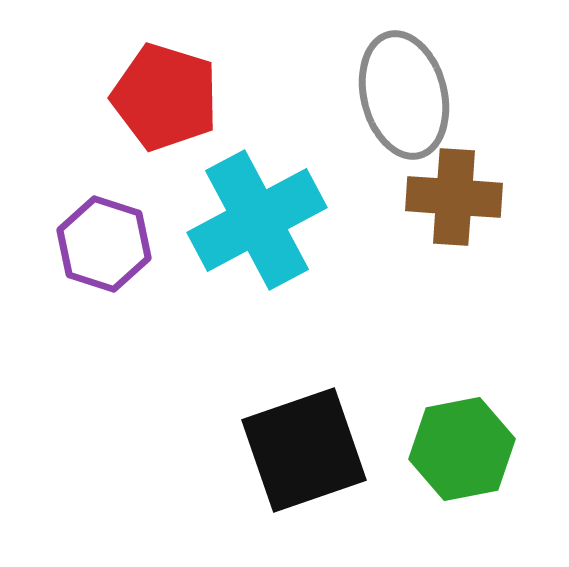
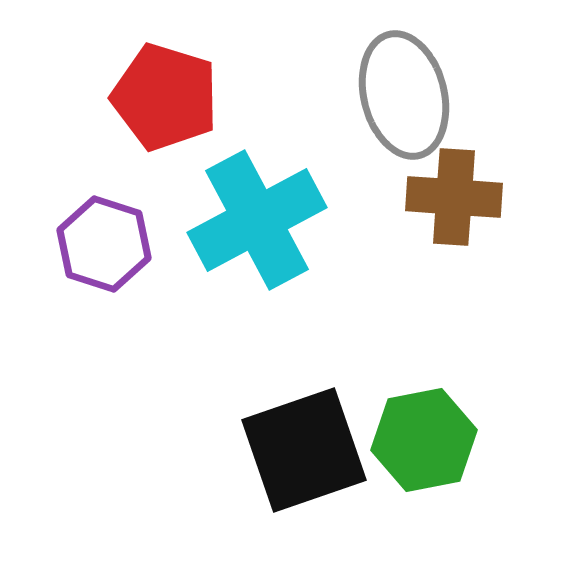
green hexagon: moved 38 px left, 9 px up
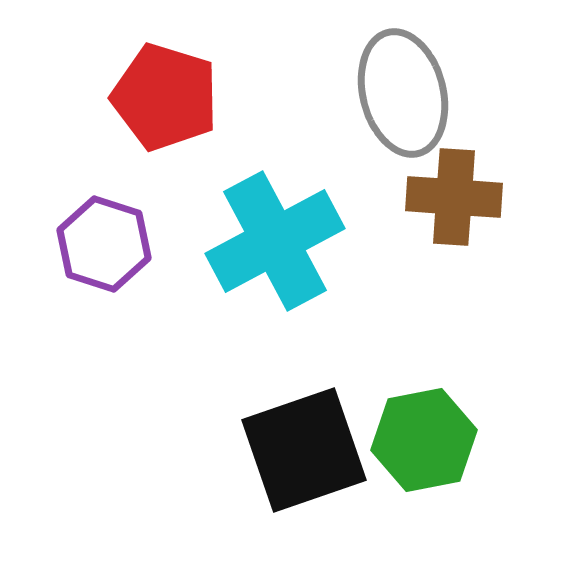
gray ellipse: moved 1 px left, 2 px up
cyan cross: moved 18 px right, 21 px down
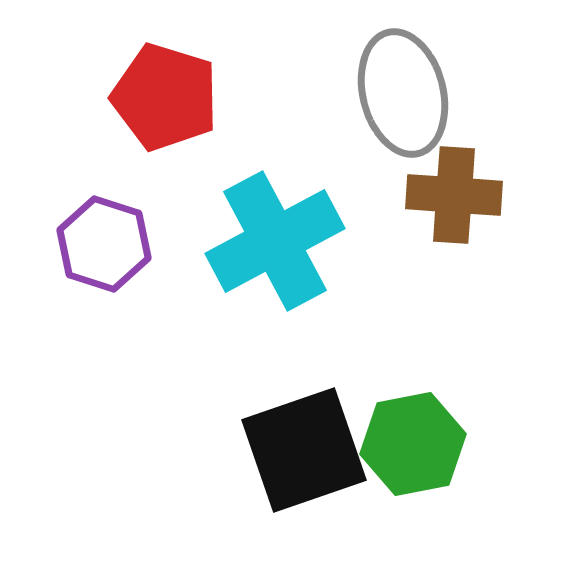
brown cross: moved 2 px up
green hexagon: moved 11 px left, 4 px down
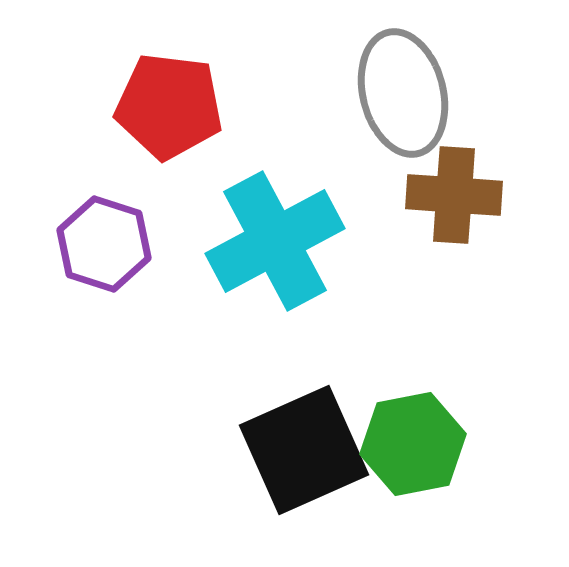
red pentagon: moved 4 px right, 9 px down; rotated 10 degrees counterclockwise
black square: rotated 5 degrees counterclockwise
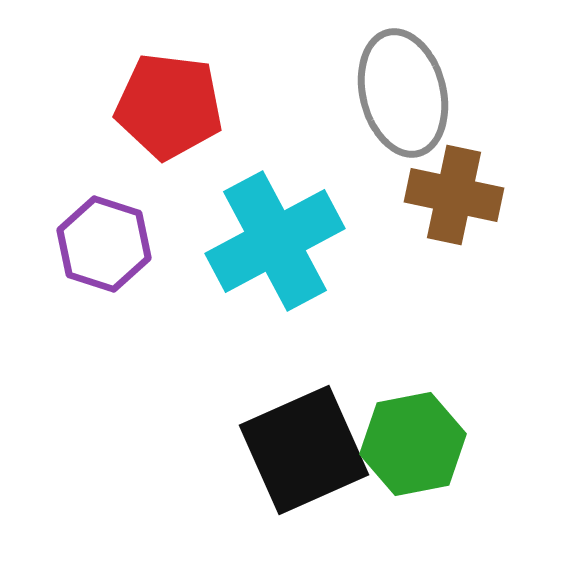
brown cross: rotated 8 degrees clockwise
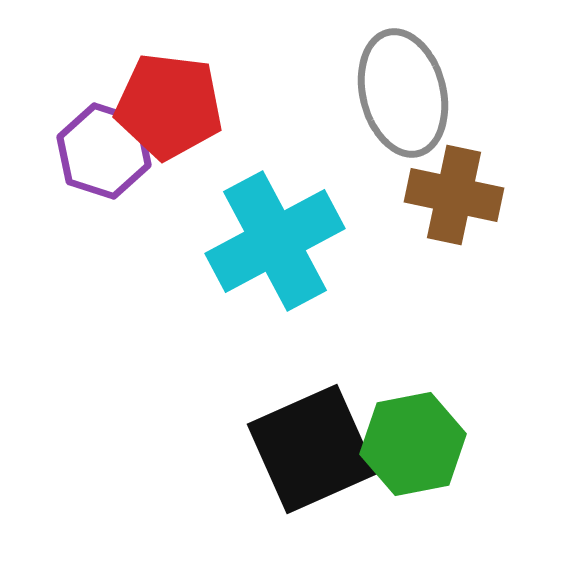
purple hexagon: moved 93 px up
black square: moved 8 px right, 1 px up
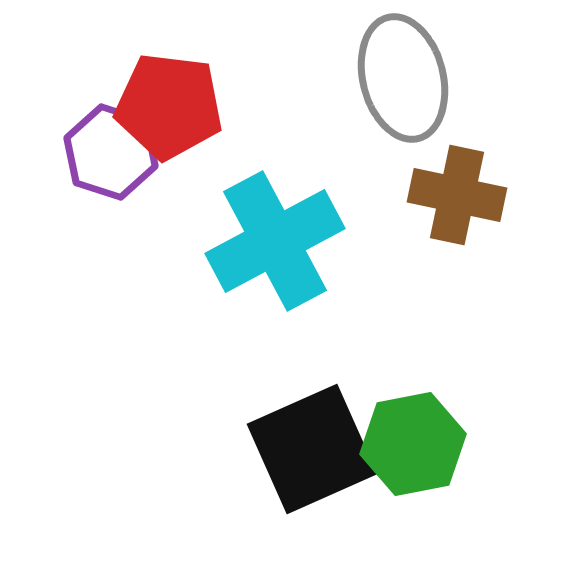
gray ellipse: moved 15 px up
purple hexagon: moved 7 px right, 1 px down
brown cross: moved 3 px right
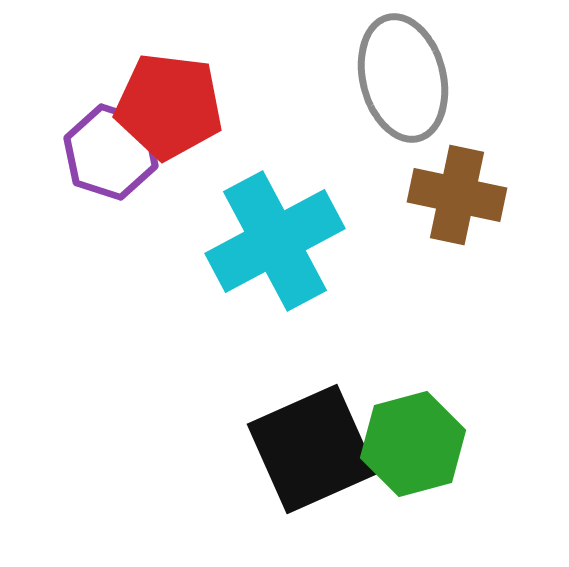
green hexagon: rotated 4 degrees counterclockwise
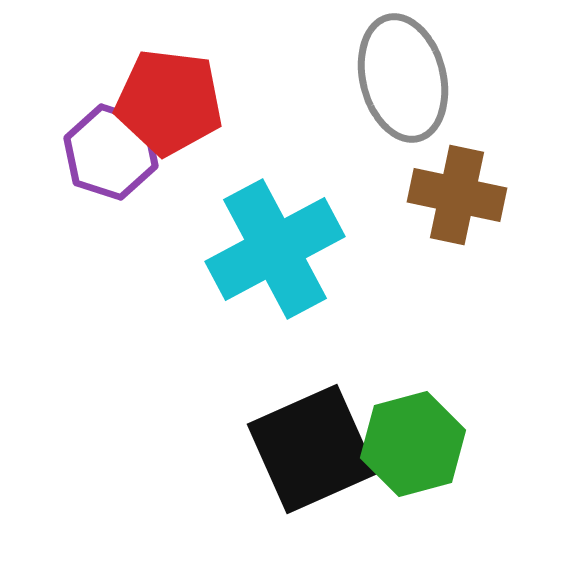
red pentagon: moved 4 px up
cyan cross: moved 8 px down
